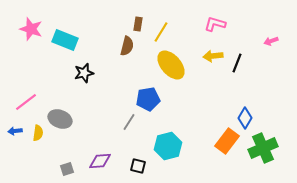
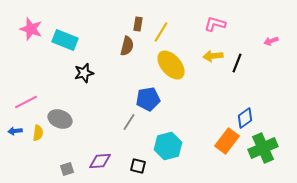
pink line: rotated 10 degrees clockwise
blue diamond: rotated 25 degrees clockwise
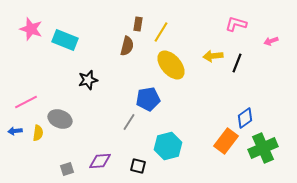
pink L-shape: moved 21 px right
black star: moved 4 px right, 7 px down
orange rectangle: moved 1 px left
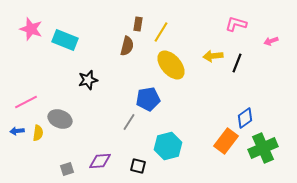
blue arrow: moved 2 px right
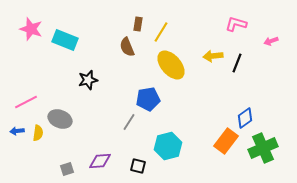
brown semicircle: moved 1 px down; rotated 144 degrees clockwise
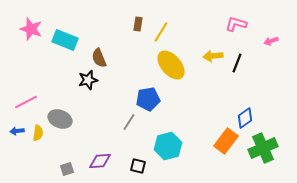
brown semicircle: moved 28 px left, 11 px down
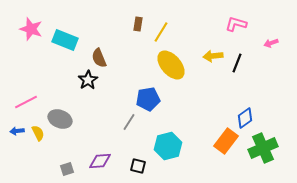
pink arrow: moved 2 px down
black star: rotated 18 degrees counterclockwise
yellow semicircle: rotated 35 degrees counterclockwise
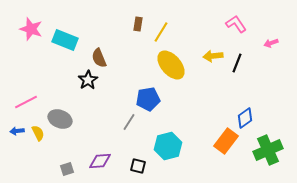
pink L-shape: rotated 40 degrees clockwise
green cross: moved 5 px right, 2 px down
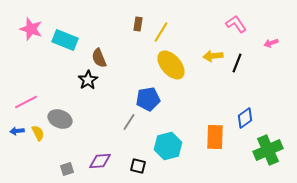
orange rectangle: moved 11 px left, 4 px up; rotated 35 degrees counterclockwise
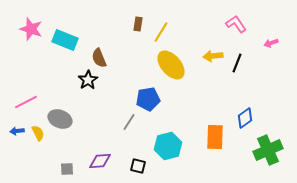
gray square: rotated 16 degrees clockwise
